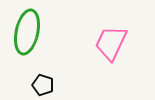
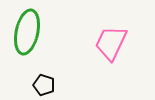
black pentagon: moved 1 px right
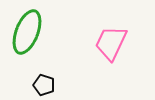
green ellipse: rotated 9 degrees clockwise
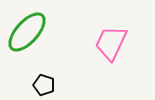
green ellipse: rotated 21 degrees clockwise
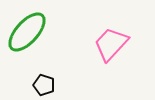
pink trapezoid: moved 1 px down; rotated 18 degrees clockwise
